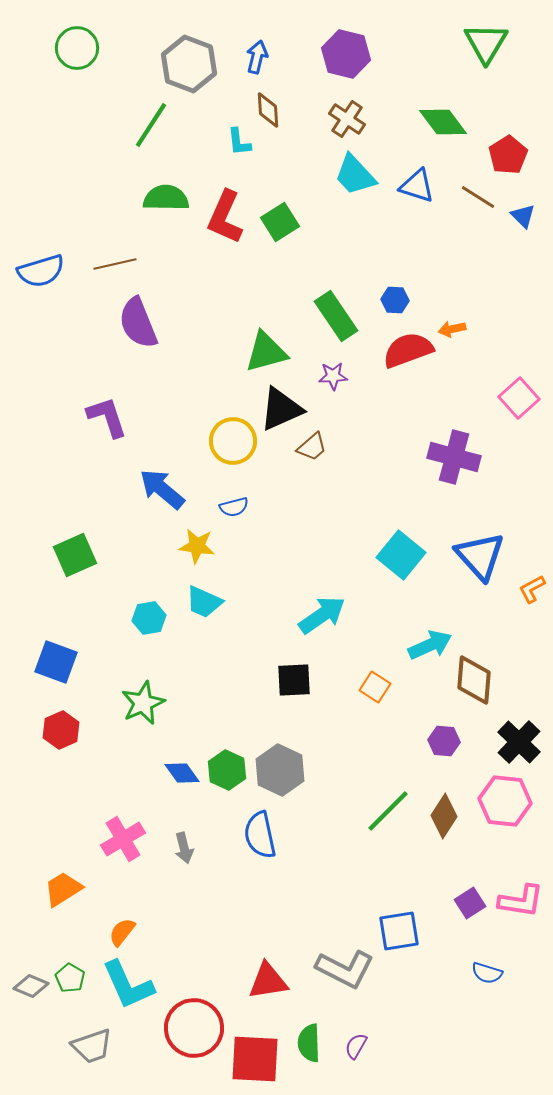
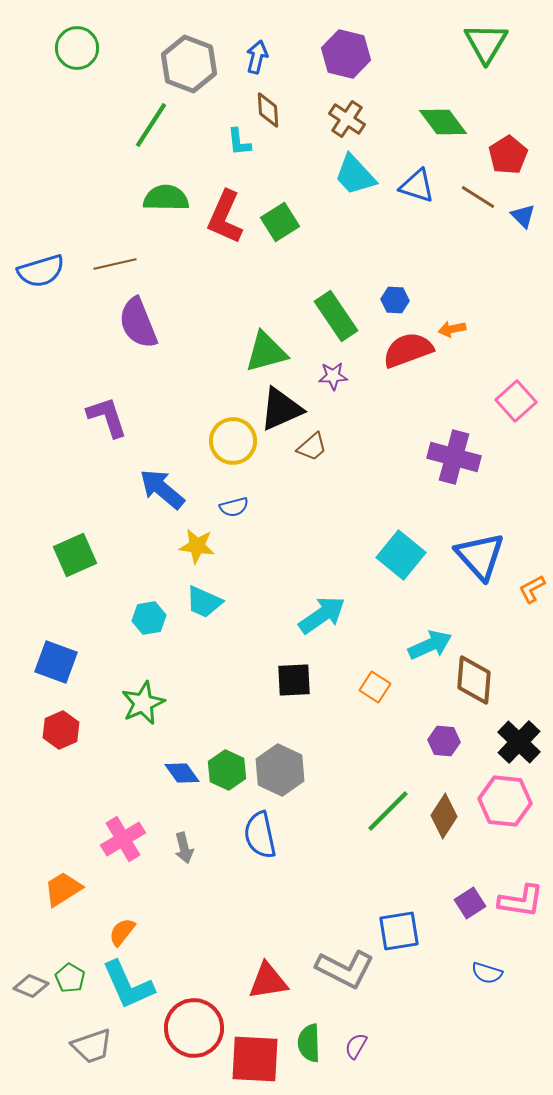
pink square at (519, 398): moved 3 px left, 3 px down
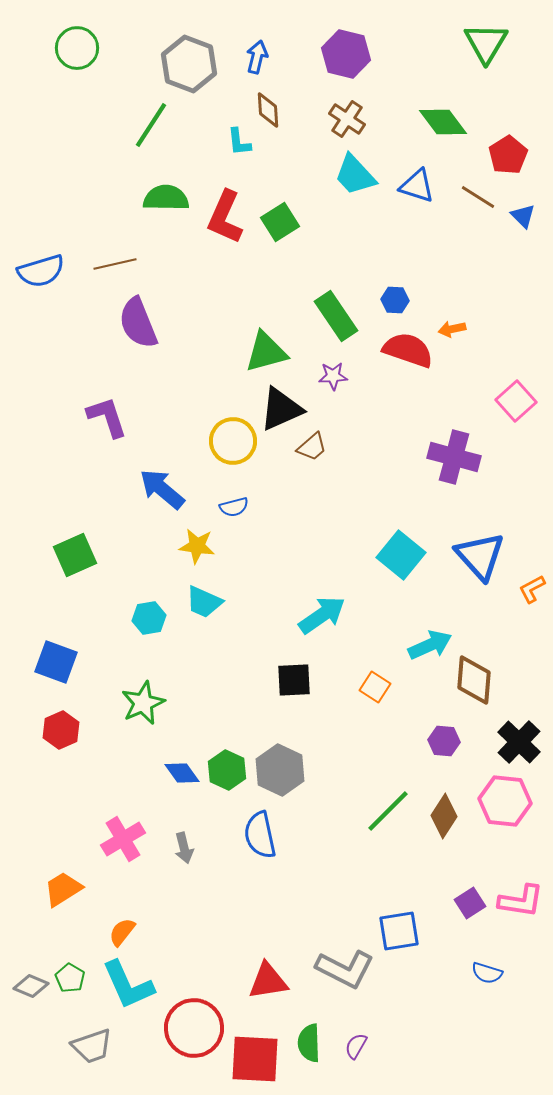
red semicircle at (408, 350): rotated 39 degrees clockwise
